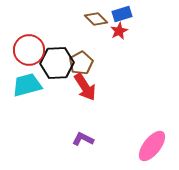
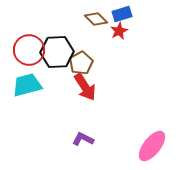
black hexagon: moved 11 px up
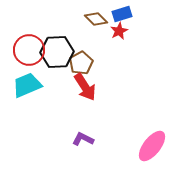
cyan trapezoid: rotated 8 degrees counterclockwise
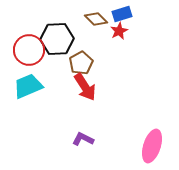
black hexagon: moved 13 px up
cyan trapezoid: moved 1 px right, 1 px down
pink ellipse: rotated 20 degrees counterclockwise
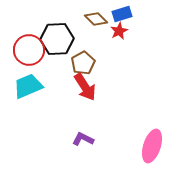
brown pentagon: moved 2 px right
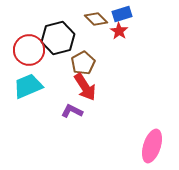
red star: rotated 12 degrees counterclockwise
black hexagon: moved 1 px right, 1 px up; rotated 12 degrees counterclockwise
purple L-shape: moved 11 px left, 28 px up
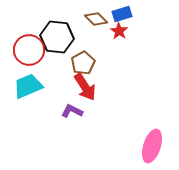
black hexagon: moved 1 px left, 1 px up; rotated 20 degrees clockwise
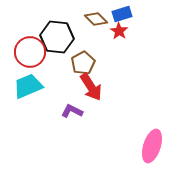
red circle: moved 1 px right, 2 px down
red arrow: moved 6 px right
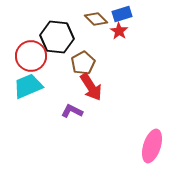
red circle: moved 1 px right, 4 px down
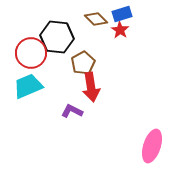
red star: moved 1 px right, 1 px up
red circle: moved 3 px up
red arrow: rotated 24 degrees clockwise
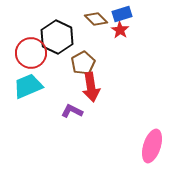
black hexagon: rotated 20 degrees clockwise
